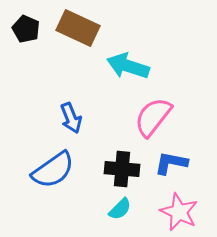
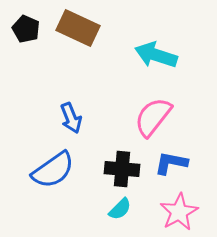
cyan arrow: moved 28 px right, 11 px up
pink star: rotated 18 degrees clockwise
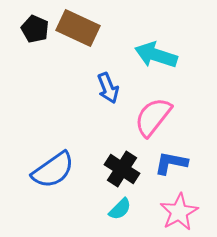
black pentagon: moved 9 px right
blue arrow: moved 37 px right, 30 px up
black cross: rotated 28 degrees clockwise
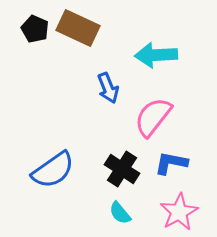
cyan arrow: rotated 21 degrees counterclockwise
cyan semicircle: moved 4 px down; rotated 95 degrees clockwise
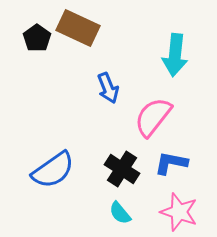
black pentagon: moved 2 px right, 9 px down; rotated 12 degrees clockwise
cyan arrow: moved 19 px right; rotated 81 degrees counterclockwise
pink star: rotated 24 degrees counterclockwise
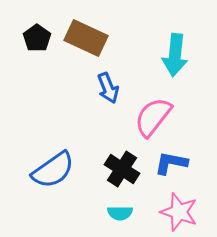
brown rectangle: moved 8 px right, 10 px down
cyan semicircle: rotated 50 degrees counterclockwise
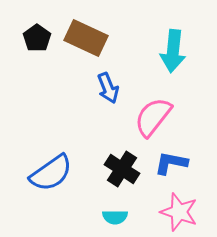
cyan arrow: moved 2 px left, 4 px up
blue semicircle: moved 2 px left, 3 px down
cyan semicircle: moved 5 px left, 4 px down
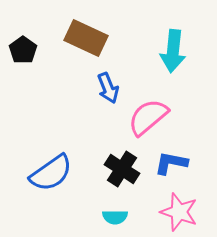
black pentagon: moved 14 px left, 12 px down
pink semicircle: moved 5 px left; rotated 12 degrees clockwise
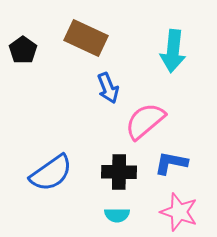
pink semicircle: moved 3 px left, 4 px down
black cross: moved 3 px left, 3 px down; rotated 32 degrees counterclockwise
cyan semicircle: moved 2 px right, 2 px up
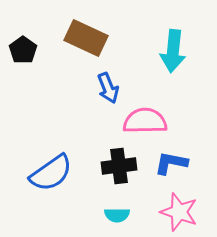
pink semicircle: rotated 39 degrees clockwise
black cross: moved 6 px up; rotated 8 degrees counterclockwise
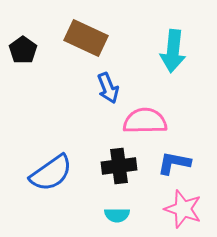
blue L-shape: moved 3 px right
pink star: moved 4 px right, 3 px up
